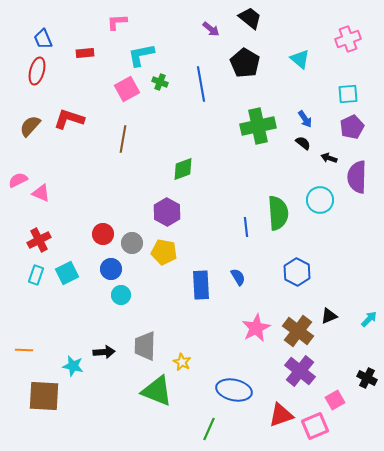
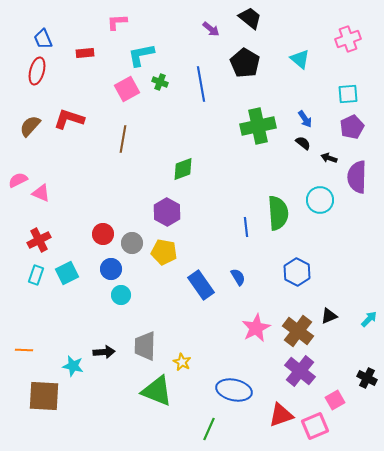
blue rectangle at (201, 285): rotated 32 degrees counterclockwise
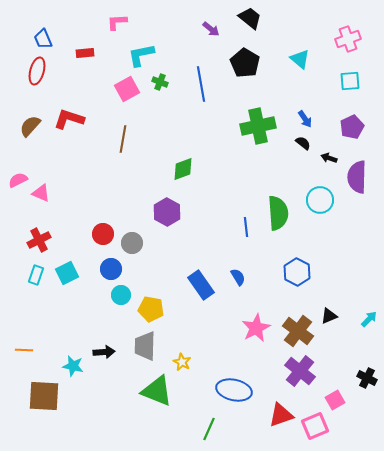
cyan square at (348, 94): moved 2 px right, 13 px up
yellow pentagon at (164, 252): moved 13 px left, 57 px down
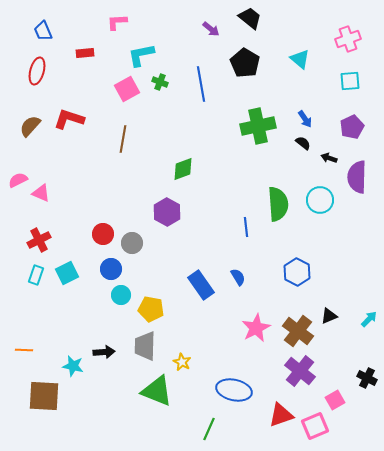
blue trapezoid at (43, 39): moved 8 px up
green semicircle at (278, 213): moved 9 px up
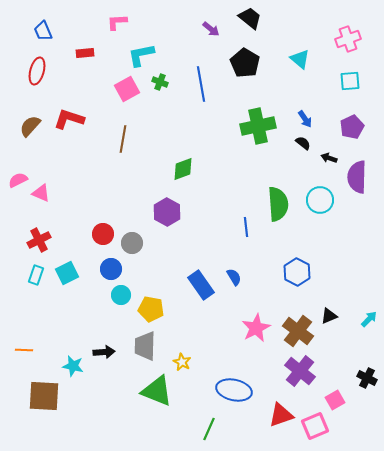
blue semicircle at (238, 277): moved 4 px left
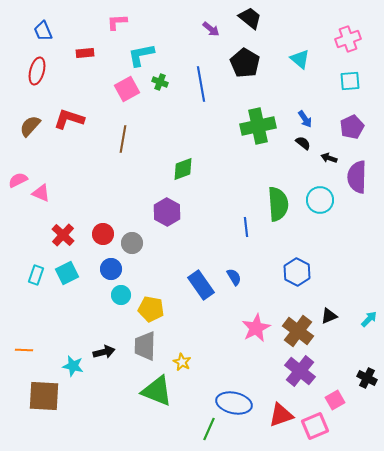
red cross at (39, 240): moved 24 px right, 5 px up; rotated 20 degrees counterclockwise
black arrow at (104, 352): rotated 10 degrees counterclockwise
blue ellipse at (234, 390): moved 13 px down
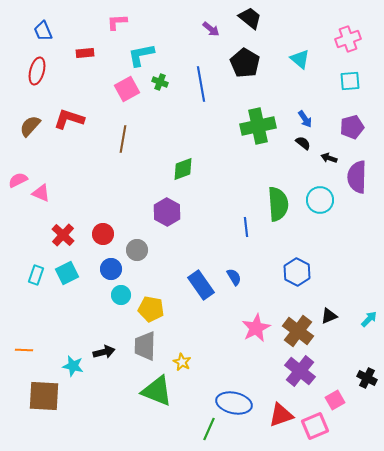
purple pentagon at (352, 127): rotated 10 degrees clockwise
gray circle at (132, 243): moved 5 px right, 7 px down
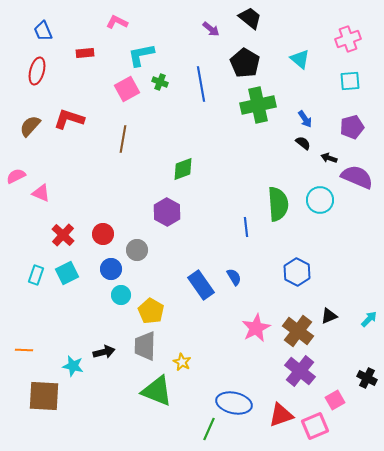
pink L-shape at (117, 22): rotated 30 degrees clockwise
green cross at (258, 126): moved 21 px up
purple semicircle at (357, 177): rotated 112 degrees clockwise
pink semicircle at (18, 180): moved 2 px left, 4 px up
yellow pentagon at (151, 309): moved 2 px down; rotated 20 degrees clockwise
